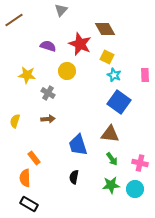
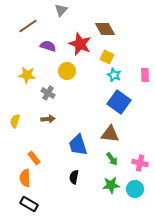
brown line: moved 14 px right, 6 px down
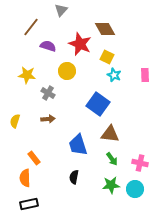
brown line: moved 3 px right, 1 px down; rotated 18 degrees counterclockwise
blue square: moved 21 px left, 2 px down
black rectangle: rotated 42 degrees counterclockwise
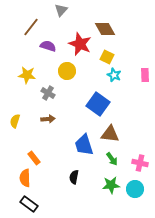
blue trapezoid: moved 6 px right
black rectangle: rotated 48 degrees clockwise
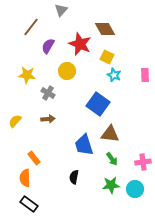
purple semicircle: rotated 77 degrees counterclockwise
yellow semicircle: rotated 24 degrees clockwise
pink cross: moved 3 px right, 1 px up; rotated 21 degrees counterclockwise
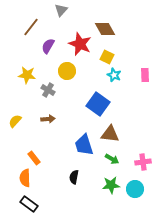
gray cross: moved 3 px up
green arrow: rotated 24 degrees counterclockwise
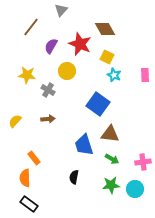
purple semicircle: moved 3 px right
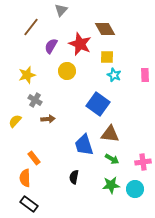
yellow square: rotated 24 degrees counterclockwise
yellow star: rotated 24 degrees counterclockwise
gray cross: moved 13 px left, 10 px down
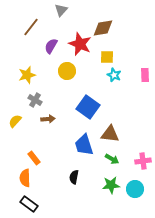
brown diamond: moved 2 px left, 1 px up; rotated 70 degrees counterclockwise
blue square: moved 10 px left, 3 px down
pink cross: moved 1 px up
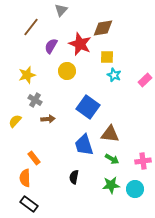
pink rectangle: moved 5 px down; rotated 48 degrees clockwise
